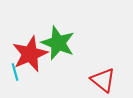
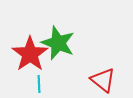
red star: rotated 12 degrees counterclockwise
cyan line: moved 24 px right, 12 px down; rotated 12 degrees clockwise
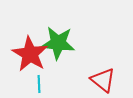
green star: rotated 16 degrees counterclockwise
red star: rotated 6 degrees counterclockwise
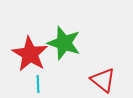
green star: moved 6 px right; rotated 12 degrees clockwise
cyan line: moved 1 px left
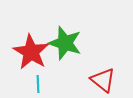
green star: moved 1 px right
red star: moved 1 px right, 2 px up
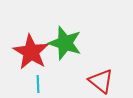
red triangle: moved 2 px left, 1 px down
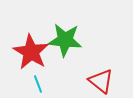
green star: moved 3 px up; rotated 12 degrees counterclockwise
cyan line: rotated 18 degrees counterclockwise
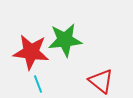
green star: rotated 12 degrees counterclockwise
red star: rotated 24 degrees counterclockwise
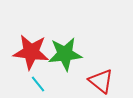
green star: moved 14 px down
cyan line: rotated 18 degrees counterclockwise
